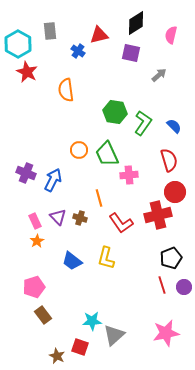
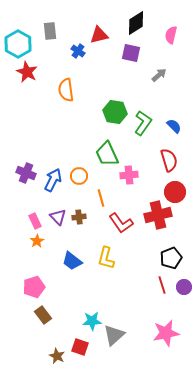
orange circle: moved 26 px down
orange line: moved 2 px right
brown cross: moved 1 px left, 1 px up; rotated 24 degrees counterclockwise
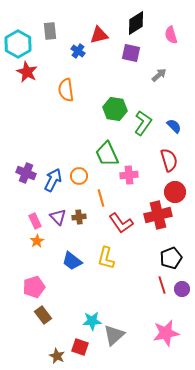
pink semicircle: rotated 30 degrees counterclockwise
green hexagon: moved 3 px up
purple circle: moved 2 px left, 2 px down
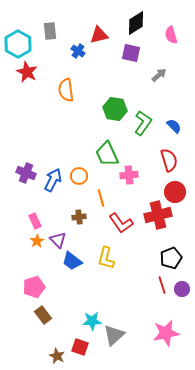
purple triangle: moved 23 px down
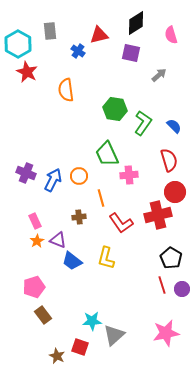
purple triangle: rotated 24 degrees counterclockwise
black pentagon: rotated 20 degrees counterclockwise
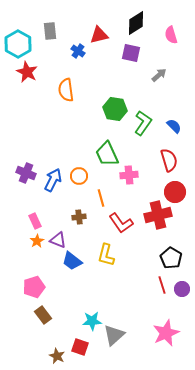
yellow L-shape: moved 3 px up
pink star: rotated 12 degrees counterclockwise
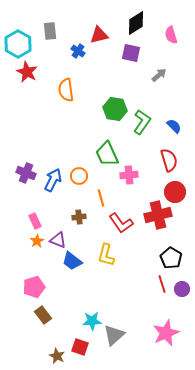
green L-shape: moved 1 px left, 1 px up
red line: moved 1 px up
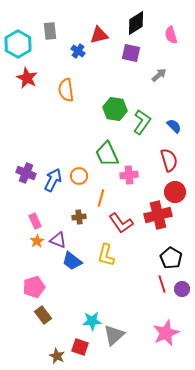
red star: moved 6 px down
orange line: rotated 30 degrees clockwise
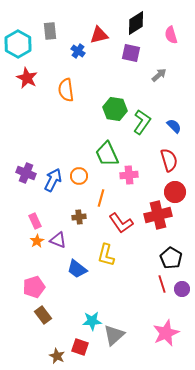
blue trapezoid: moved 5 px right, 8 px down
